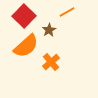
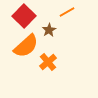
orange cross: moved 3 px left
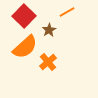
orange semicircle: moved 1 px left, 1 px down
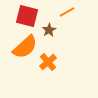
red square: moved 3 px right; rotated 30 degrees counterclockwise
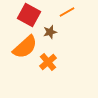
red square: moved 2 px right, 1 px up; rotated 15 degrees clockwise
brown star: moved 1 px right, 2 px down; rotated 16 degrees clockwise
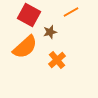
orange line: moved 4 px right
orange cross: moved 9 px right, 2 px up
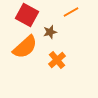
red square: moved 2 px left
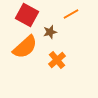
orange line: moved 2 px down
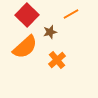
red square: rotated 15 degrees clockwise
